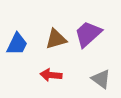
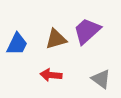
purple trapezoid: moved 1 px left, 3 px up
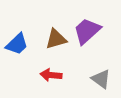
blue trapezoid: rotated 20 degrees clockwise
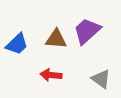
brown triangle: rotated 20 degrees clockwise
